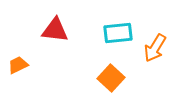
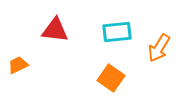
cyan rectangle: moved 1 px left, 1 px up
orange arrow: moved 4 px right
orange square: rotated 8 degrees counterclockwise
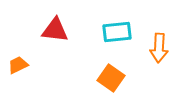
orange arrow: rotated 28 degrees counterclockwise
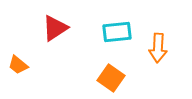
red triangle: moved 2 px up; rotated 40 degrees counterclockwise
orange arrow: moved 1 px left
orange trapezoid: rotated 115 degrees counterclockwise
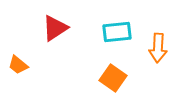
orange square: moved 2 px right
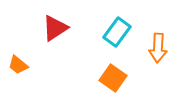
cyan rectangle: rotated 48 degrees counterclockwise
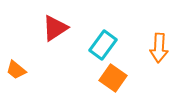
cyan rectangle: moved 14 px left, 13 px down
orange arrow: moved 1 px right
orange trapezoid: moved 2 px left, 5 px down
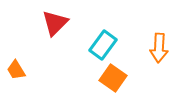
red triangle: moved 5 px up; rotated 12 degrees counterclockwise
orange trapezoid: rotated 20 degrees clockwise
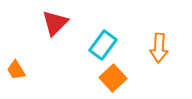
orange square: rotated 12 degrees clockwise
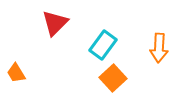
orange trapezoid: moved 3 px down
